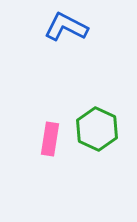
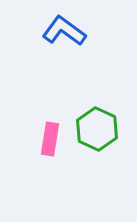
blue L-shape: moved 2 px left, 4 px down; rotated 9 degrees clockwise
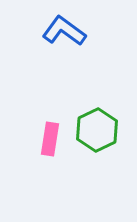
green hexagon: moved 1 px down; rotated 9 degrees clockwise
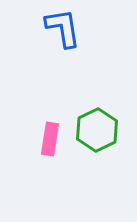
blue L-shape: moved 1 px left, 3 px up; rotated 45 degrees clockwise
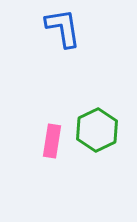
pink rectangle: moved 2 px right, 2 px down
